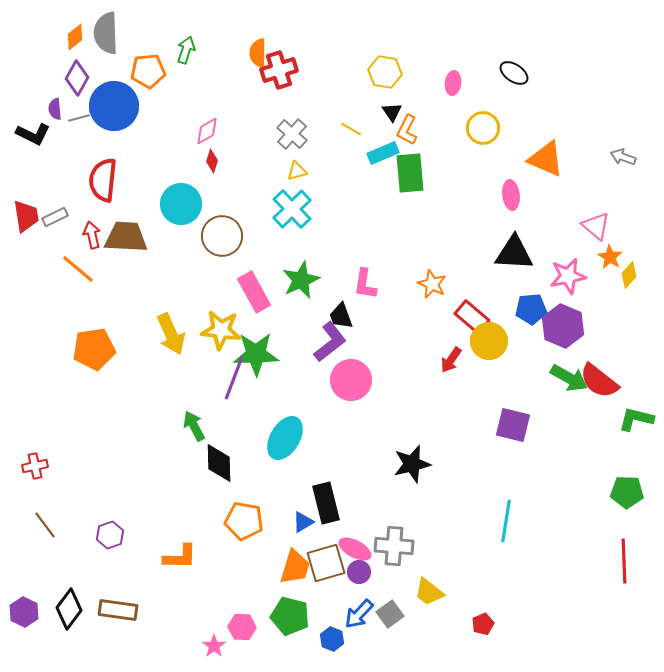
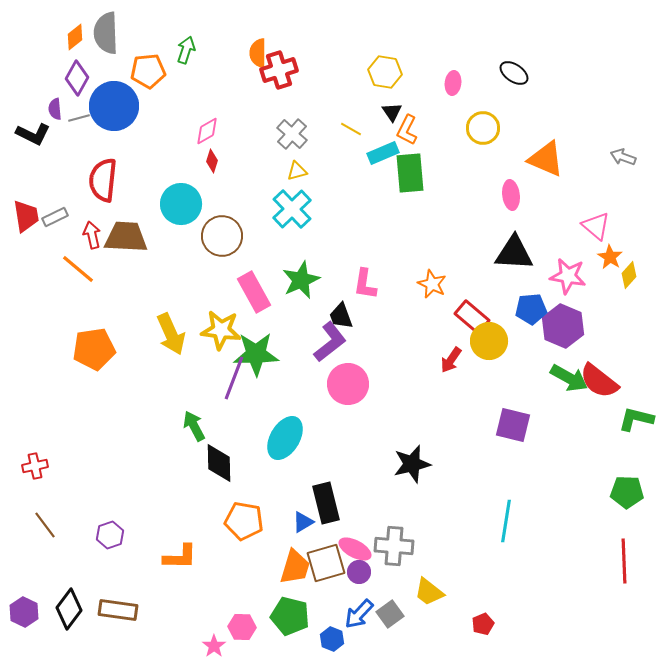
pink star at (568, 276): rotated 21 degrees clockwise
pink circle at (351, 380): moved 3 px left, 4 px down
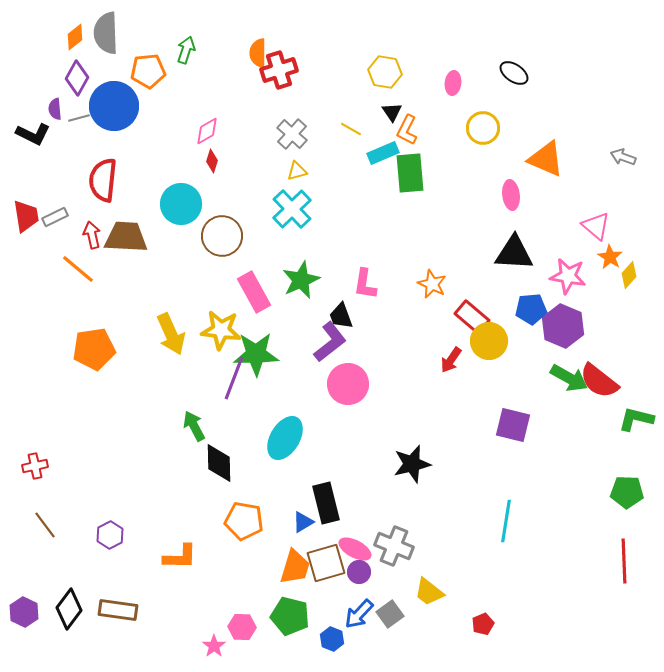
purple hexagon at (110, 535): rotated 8 degrees counterclockwise
gray cross at (394, 546): rotated 18 degrees clockwise
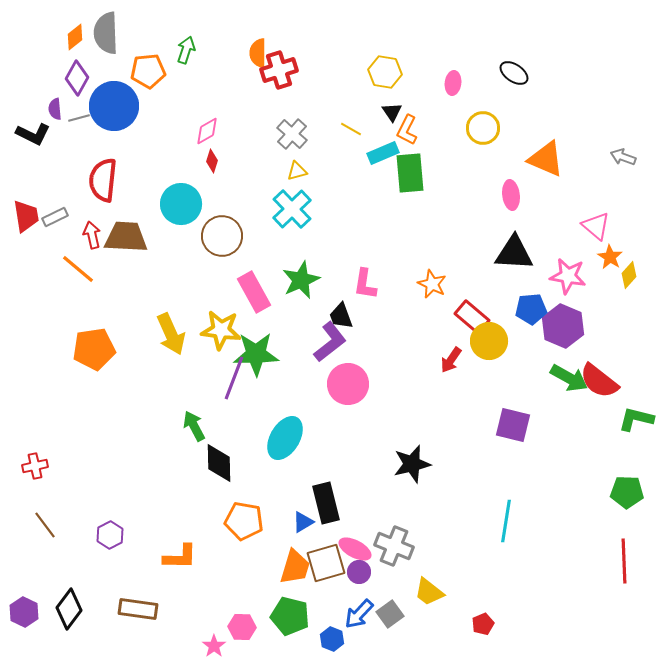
brown rectangle at (118, 610): moved 20 px right, 1 px up
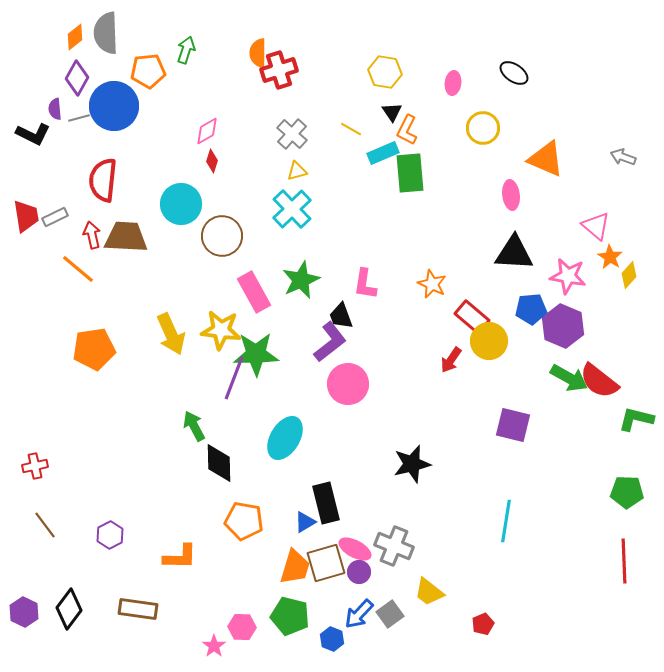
blue triangle at (303, 522): moved 2 px right
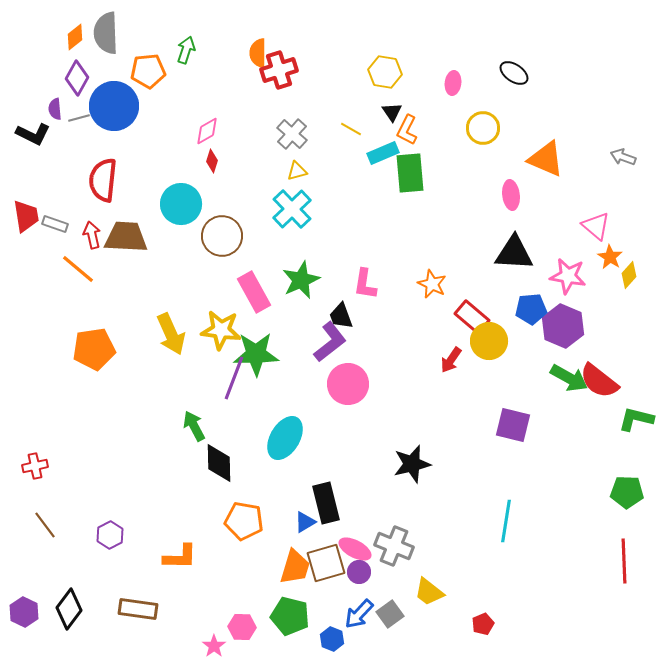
gray rectangle at (55, 217): moved 7 px down; rotated 45 degrees clockwise
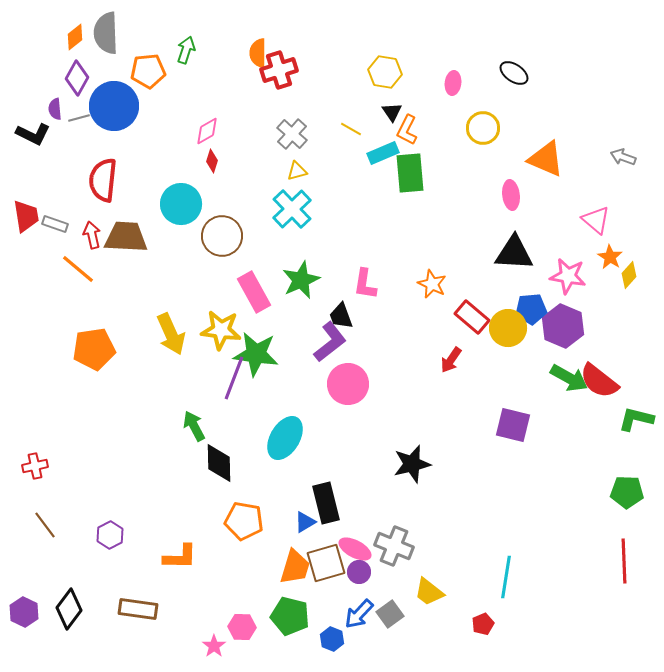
pink triangle at (596, 226): moved 6 px up
yellow circle at (489, 341): moved 19 px right, 13 px up
green star at (256, 354): rotated 9 degrees clockwise
cyan line at (506, 521): moved 56 px down
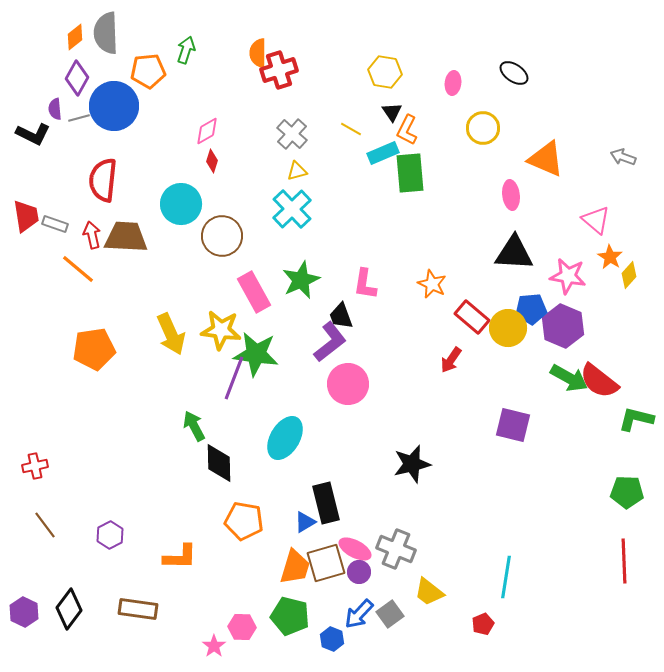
gray cross at (394, 546): moved 2 px right, 3 px down
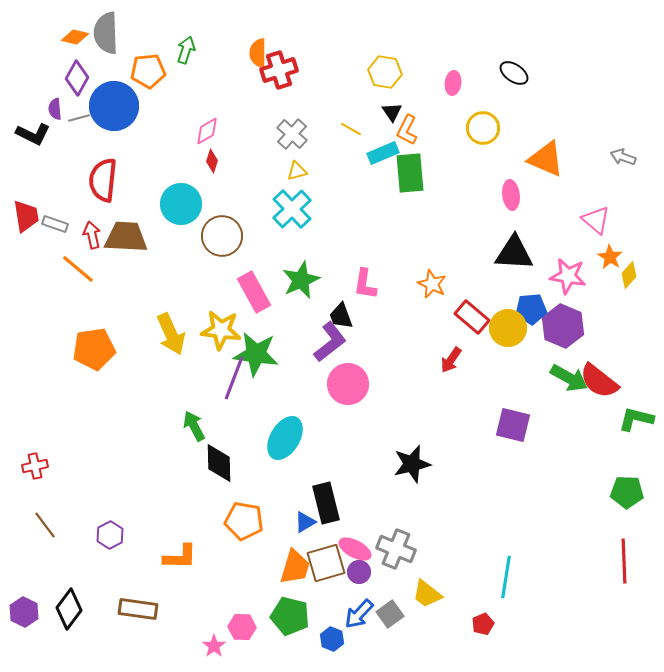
orange diamond at (75, 37): rotated 52 degrees clockwise
yellow trapezoid at (429, 592): moved 2 px left, 2 px down
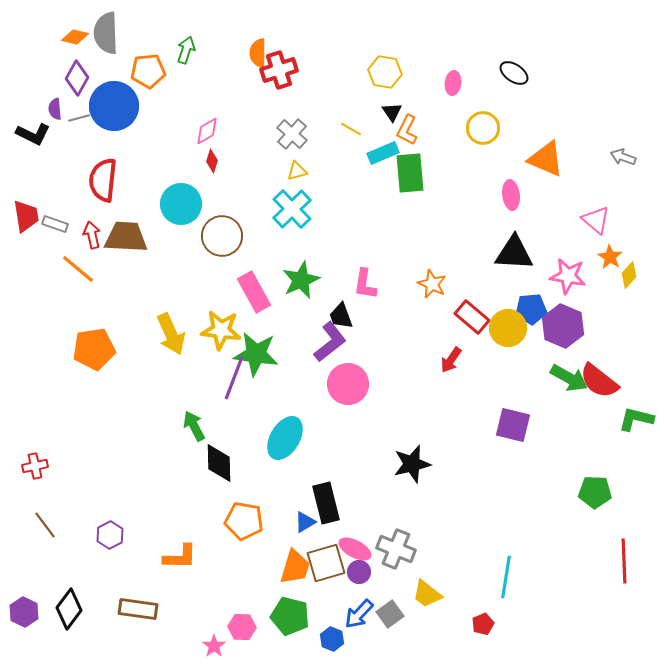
green pentagon at (627, 492): moved 32 px left
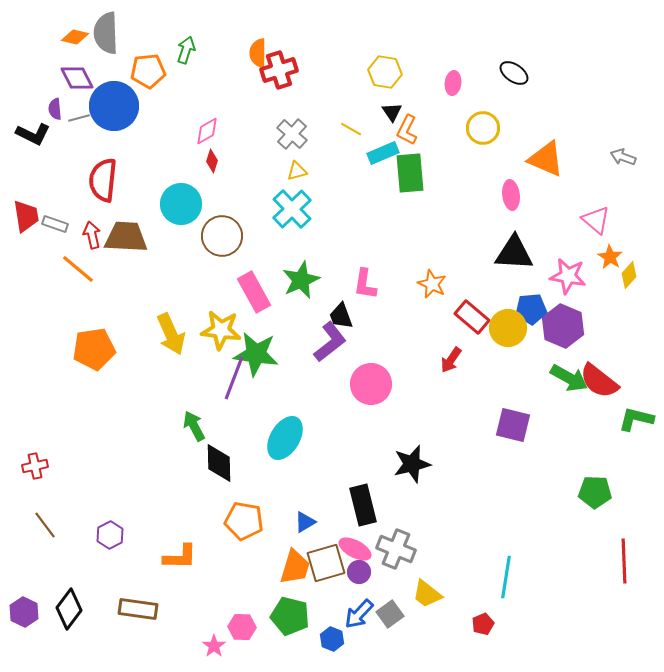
purple diamond at (77, 78): rotated 56 degrees counterclockwise
pink circle at (348, 384): moved 23 px right
black rectangle at (326, 503): moved 37 px right, 2 px down
